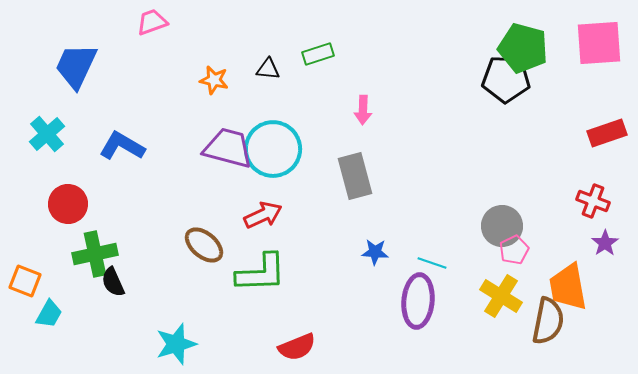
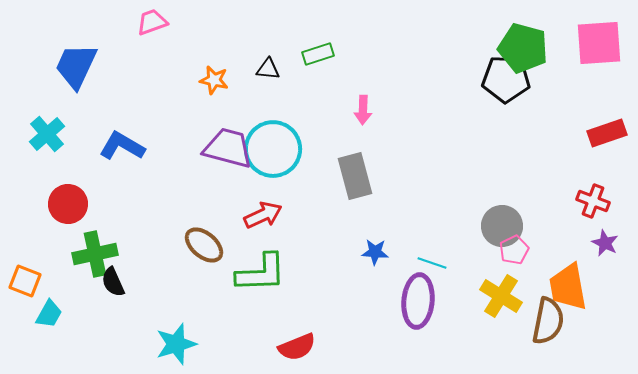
purple star: rotated 12 degrees counterclockwise
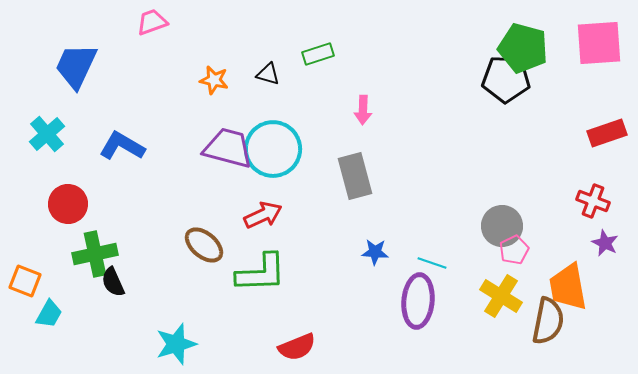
black triangle: moved 5 px down; rotated 10 degrees clockwise
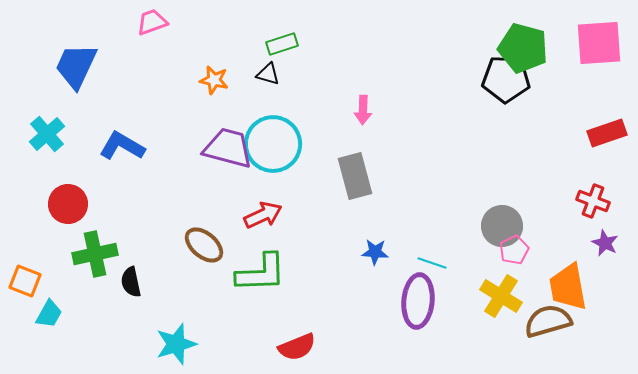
green rectangle: moved 36 px left, 10 px up
cyan circle: moved 5 px up
black semicircle: moved 18 px right; rotated 12 degrees clockwise
brown semicircle: rotated 117 degrees counterclockwise
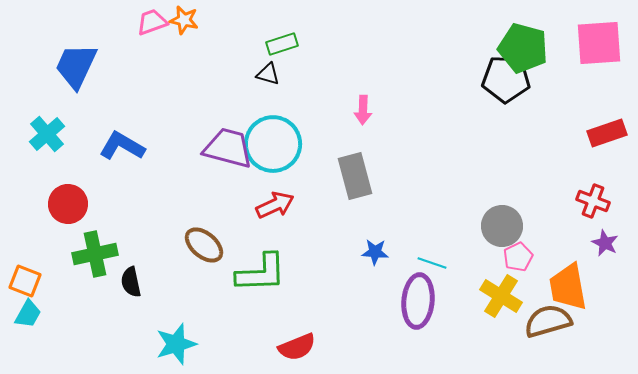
orange star: moved 30 px left, 60 px up
red arrow: moved 12 px right, 10 px up
pink pentagon: moved 4 px right, 7 px down
cyan trapezoid: moved 21 px left
